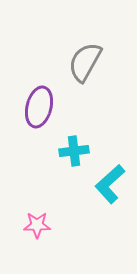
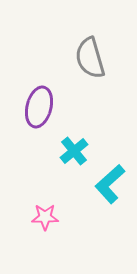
gray semicircle: moved 5 px right, 4 px up; rotated 45 degrees counterclockwise
cyan cross: rotated 32 degrees counterclockwise
pink star: moved 8 px right, 8 px up
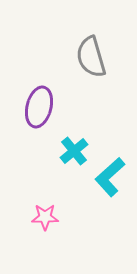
gray semicircle: moved 1 px right, 1 px up
cyan L-shape: moved 7 px up
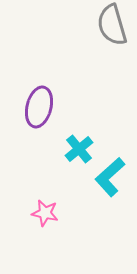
gray semicircle: moved 21 px right, 32 px up
cyan cross: moved 5 px right, 2 px up
pink star: moved 4 px up; rotated 12 degrees clockwise
